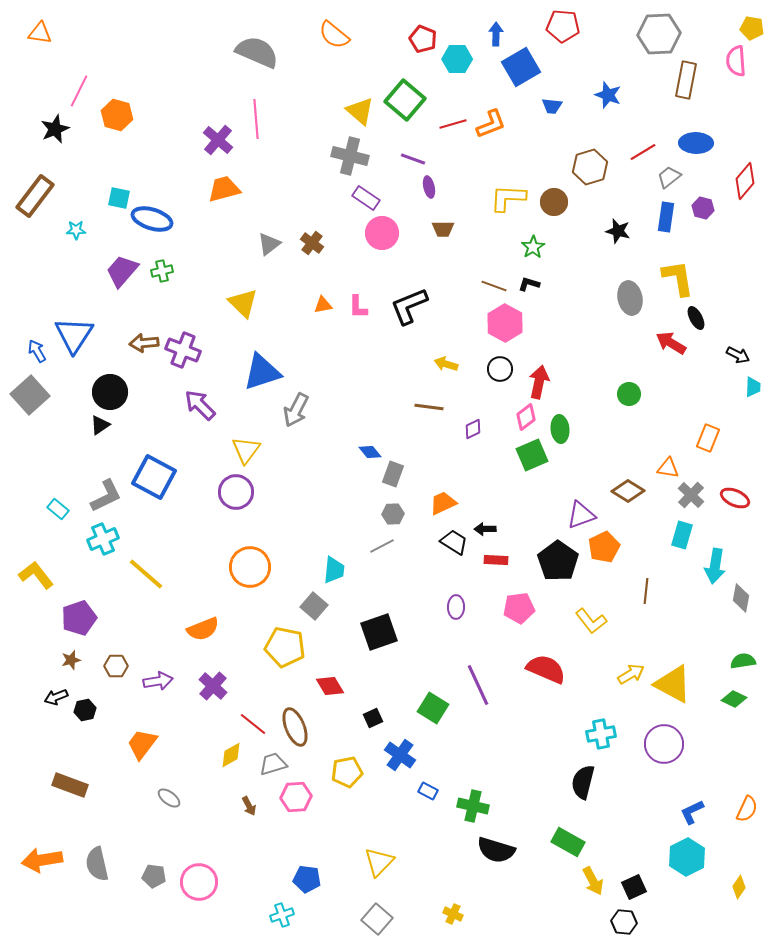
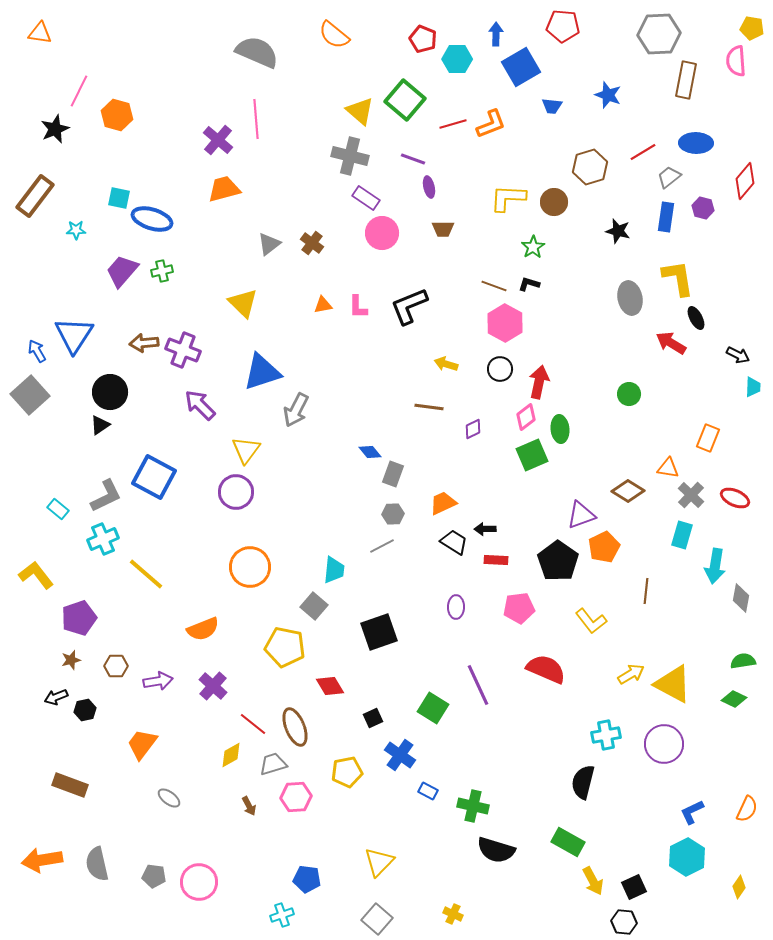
cyan cross at (601, 734): moved 5 px right, 1 px down
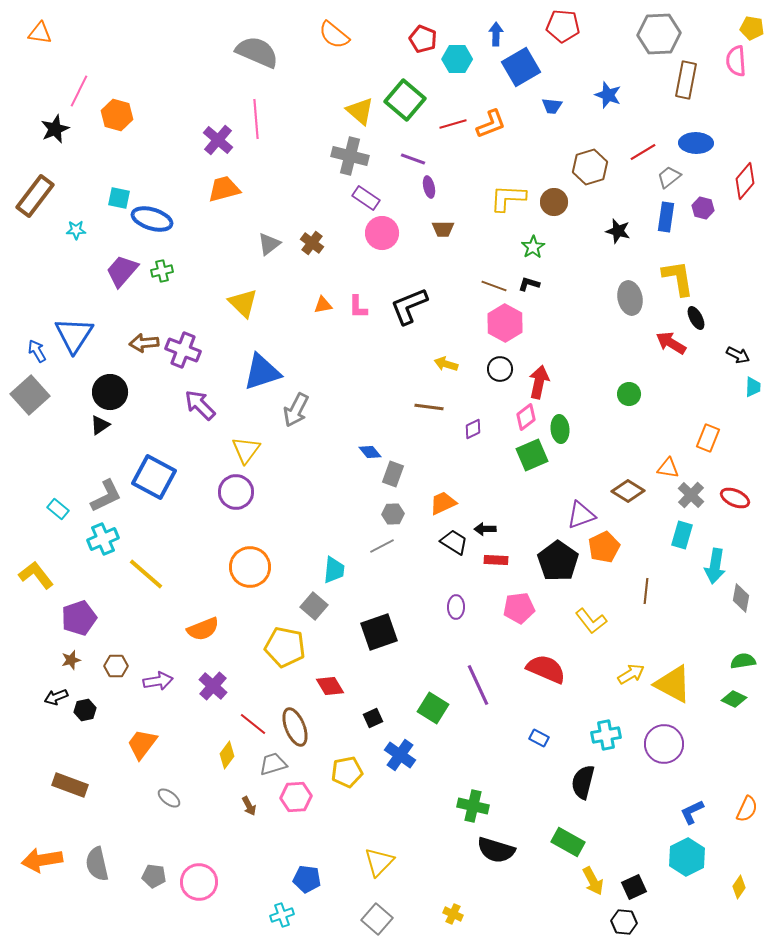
yellow diamond at (231, 755): moved 4 px left; rotated 24 degrees counterclockwise
blue rectangle at (428, 791): moved 111 px right, 53 px up
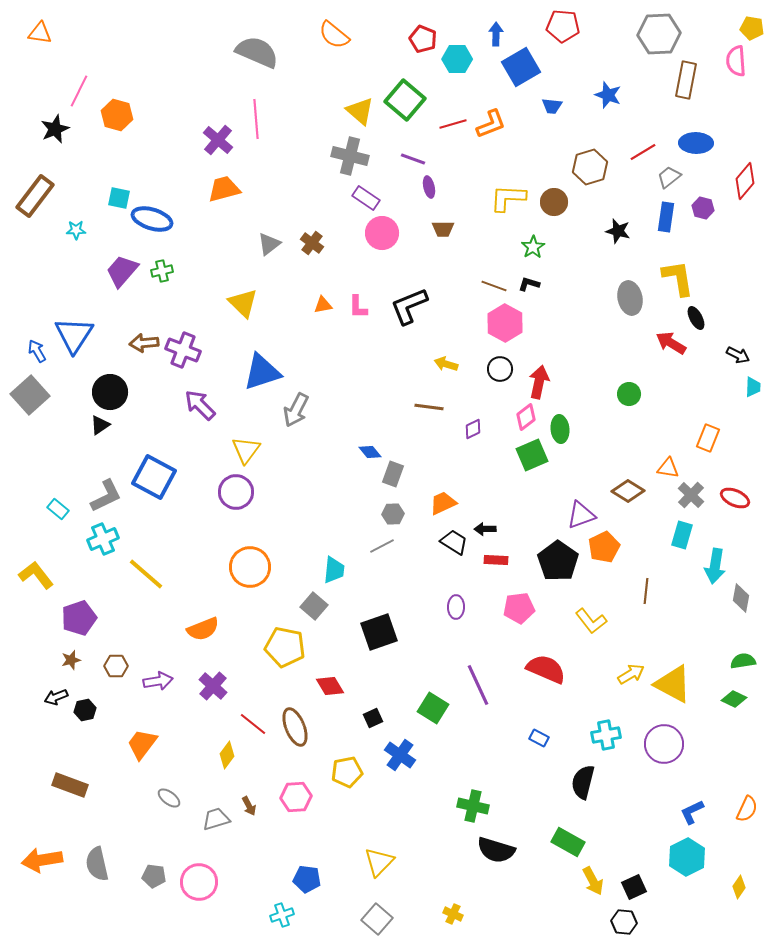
gray trapezoid at (273, 764): moved 57 px left, 55 px down
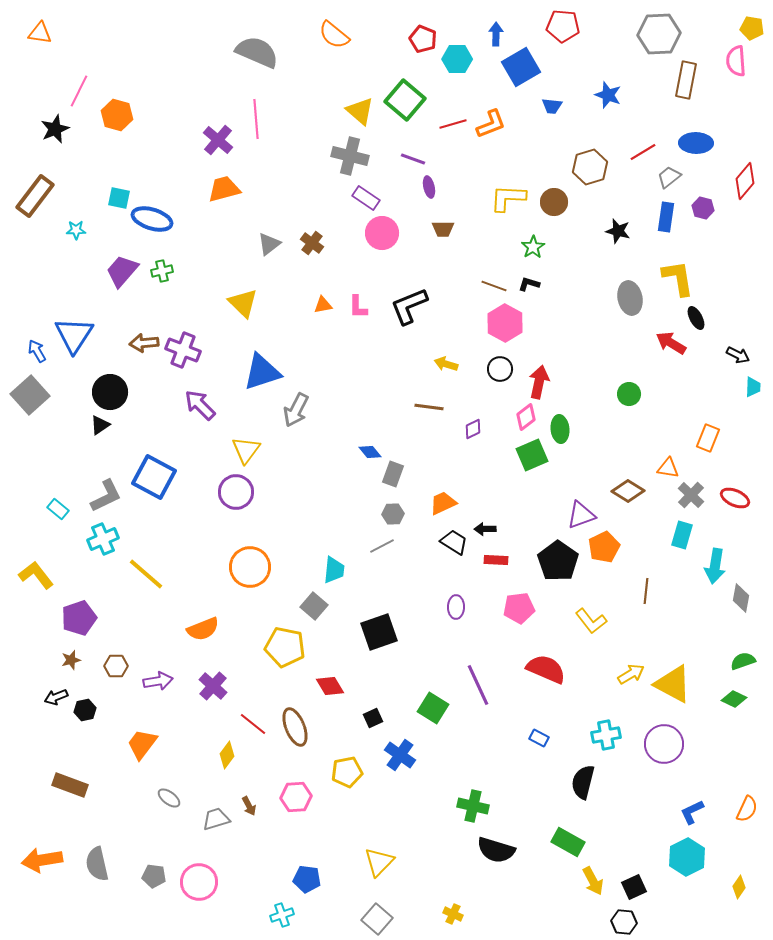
green semicircle at (743, 661): rotated 10 degrees counterclockwise
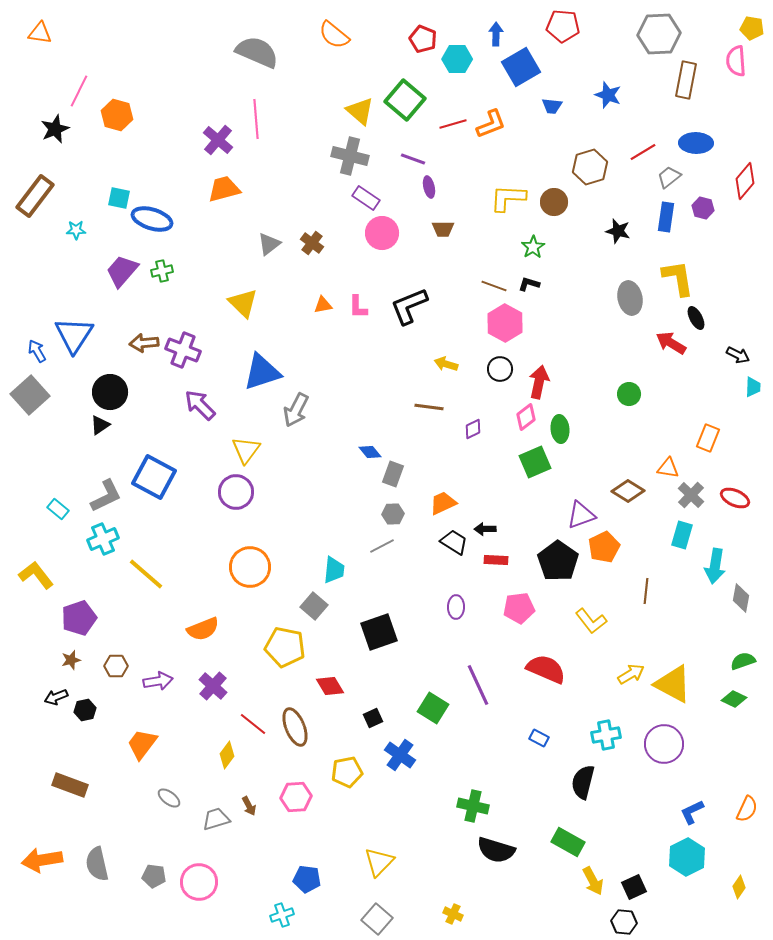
green square at (532, 455): moved 3 px right, 7 px down
